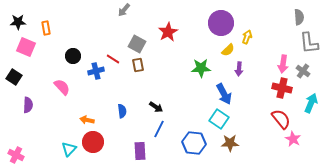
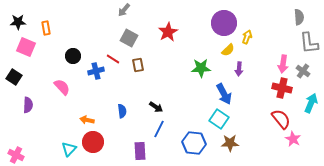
purple circle: moved 3 px right
gray square: moved 8 px left, 6 px up
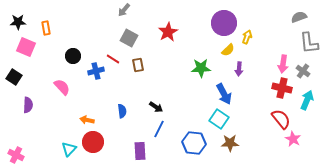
gray semicircle: rotated 105 degrees counterclockwise
cyan arrow: moved 4 px left, 3 px up
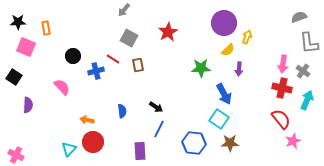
pink star: moved 2 px down; rotated 21 degrees clockwise
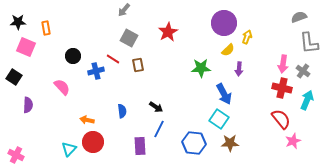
purple rectangle: moved 5 px up
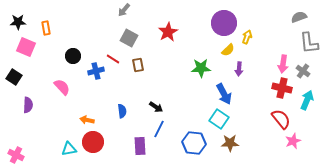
cyan triangle: rotated 35 degrees clockwise
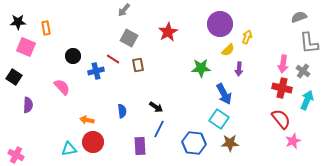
purple circle: moved 4 px left, 1 px down
